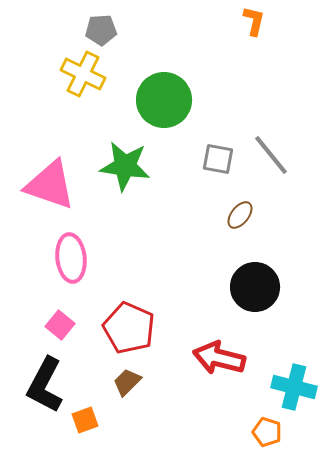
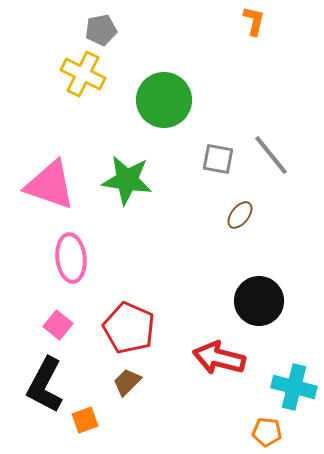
gray pentagon: rotated 8 degrees counterclockwise
green star: moved 2 px right, 14 px down
black circle: moved 4 px right, 14 px down
pink square: moved 2 px left
orange pentagon: rotated 12 degrees counterclockwise
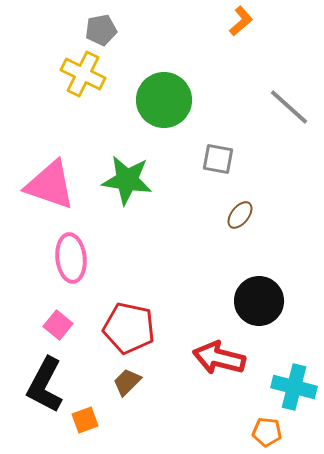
orange L-shape: moved 13 px left; rotated 36 degrees clockwise
gray line: moved 18 px right, 48 px up; rotated 9 degrees counterclockwise
red pentagon: rotated 12 degrees counterclockwise
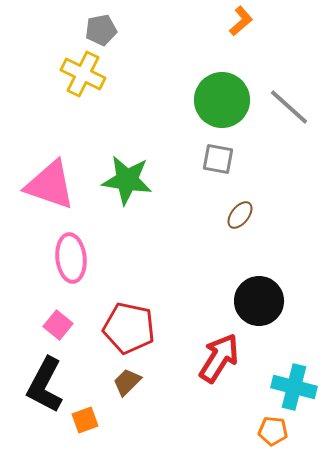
green circle: moved 58 px right
red arrow: rotated 108 degrees clockwise
orange pentagon: moved 6 px right, 1 px up
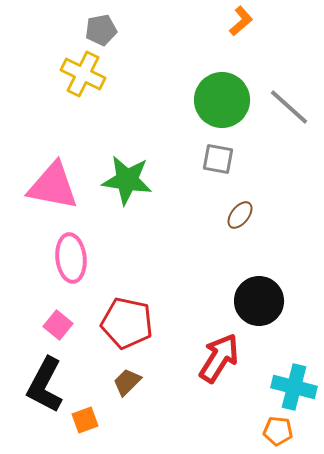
pink triangle: moved 3 px right, 1 px down; rotated 8 degrees counterclockwise
red pentagon: moved 2 px left, 5 px up
orange pentagon: moved 5 px right
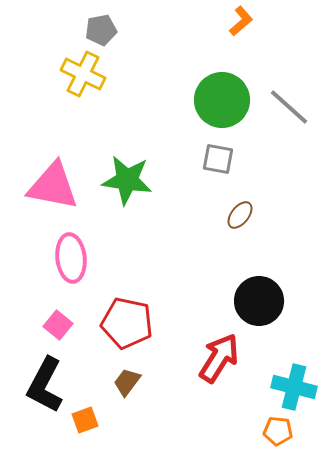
brown trapezoid: rotated 8 degrees counterclockwise
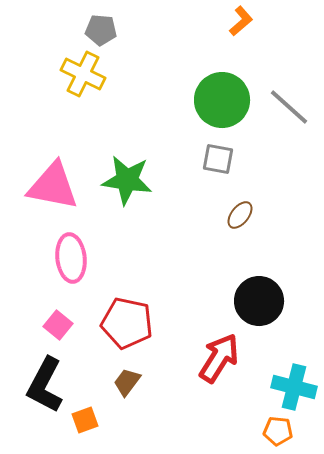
gray pentagon: rotated 16 degrees clockwise
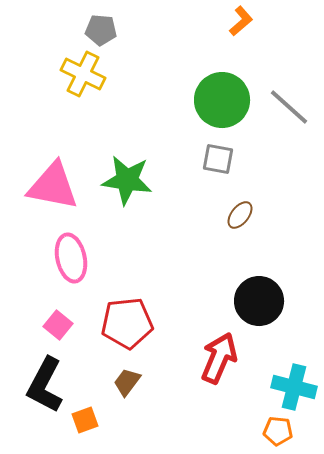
pink ellipse: rotated 6 degrees counterclockwise
red pentagon: rotated 18 degrees counterclockwise
red arrow: rotated 9 degrees counterclockwise
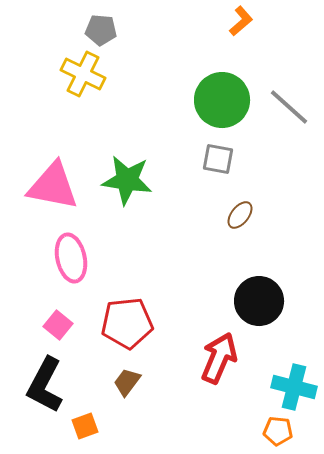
orange square: moved 6 px down
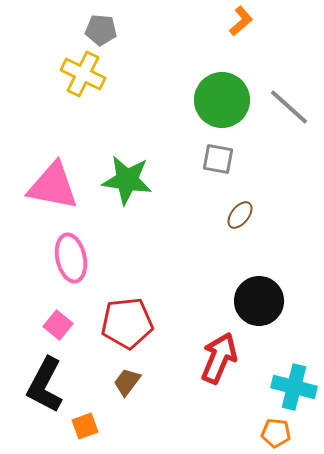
orange pentagon: moved 2 px left, 2 px down
